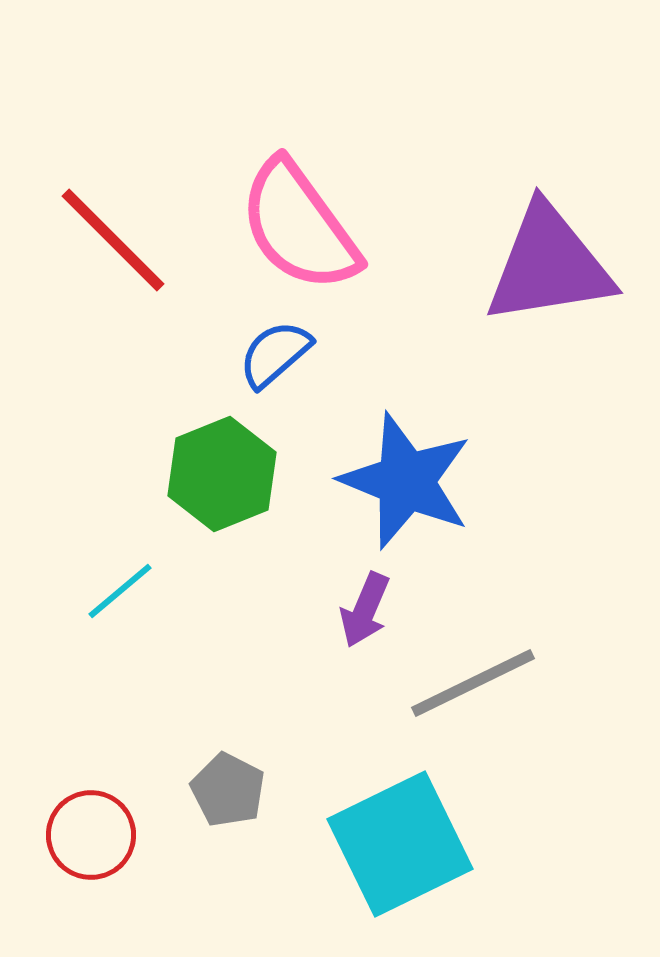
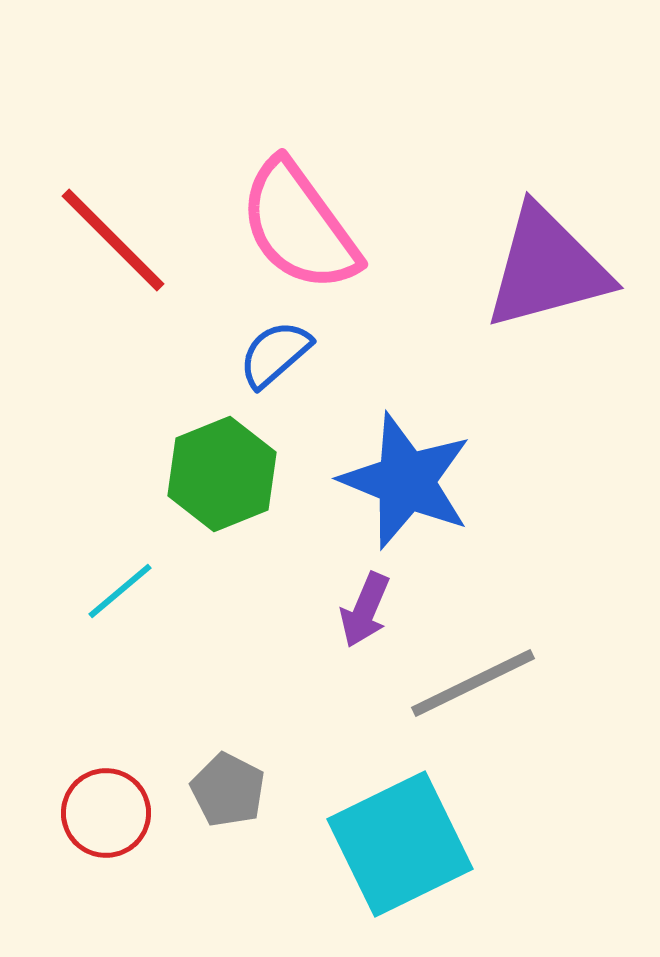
purple triangle: moved 2 px left, 3 px down; rotated 6 degrees counterclockwise
red circle: moved 15 px right, 22 px up
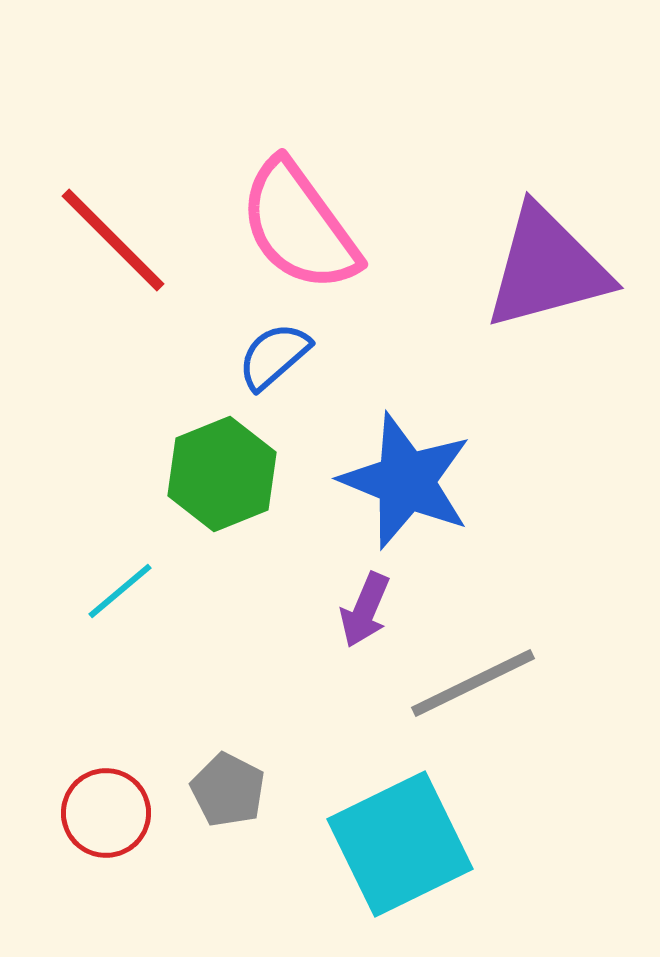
blue semicircle: moved 1 px left, 2 px down
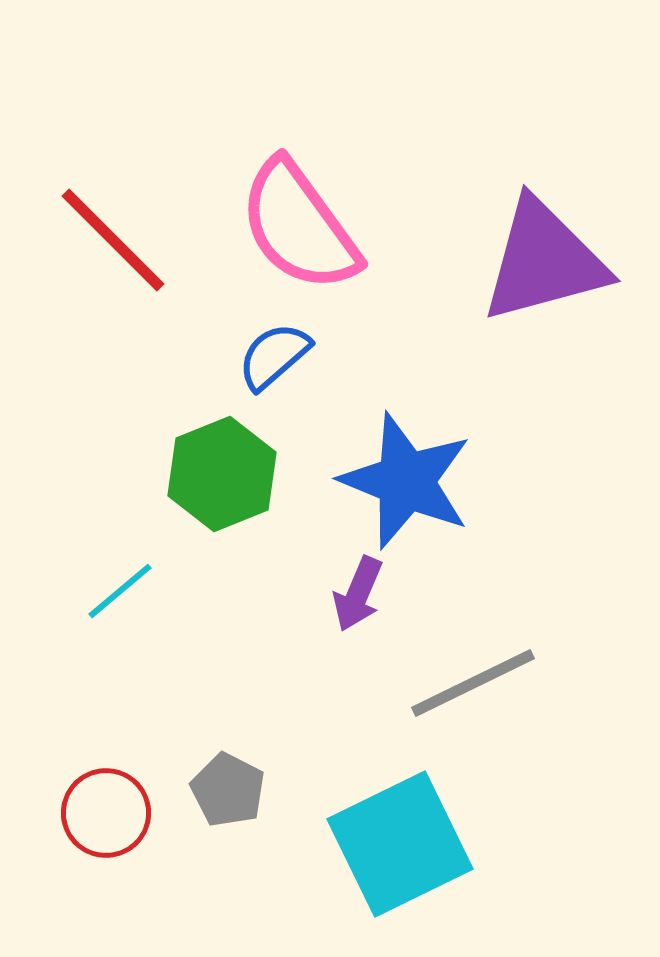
purple triangle: moved 3 px left, 7 px up
purple arrow: moved 7 px left, 16 px up
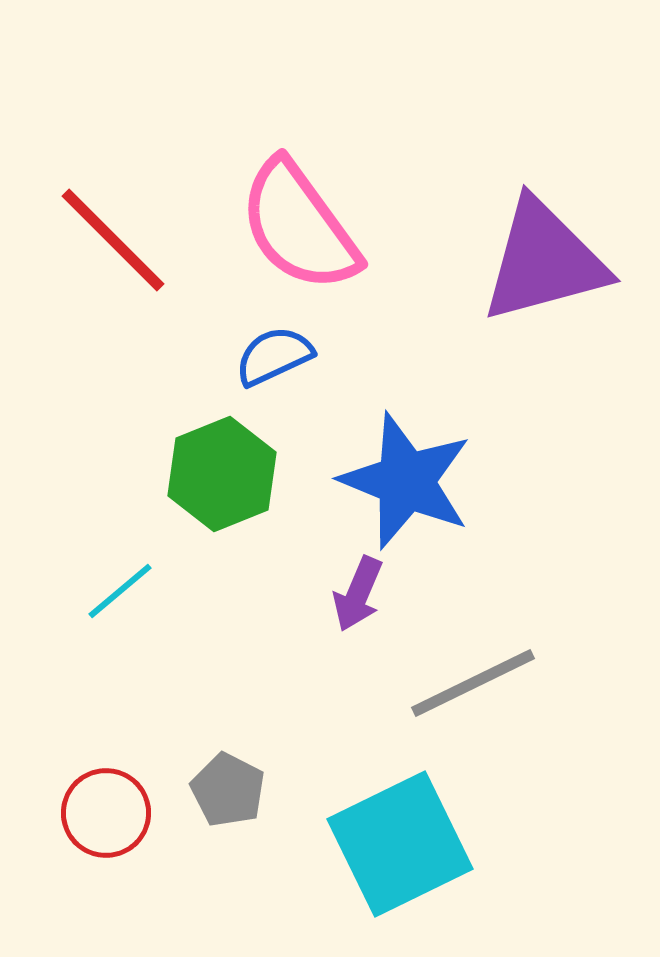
blue semicircle: rotated 16 degrees clockwise
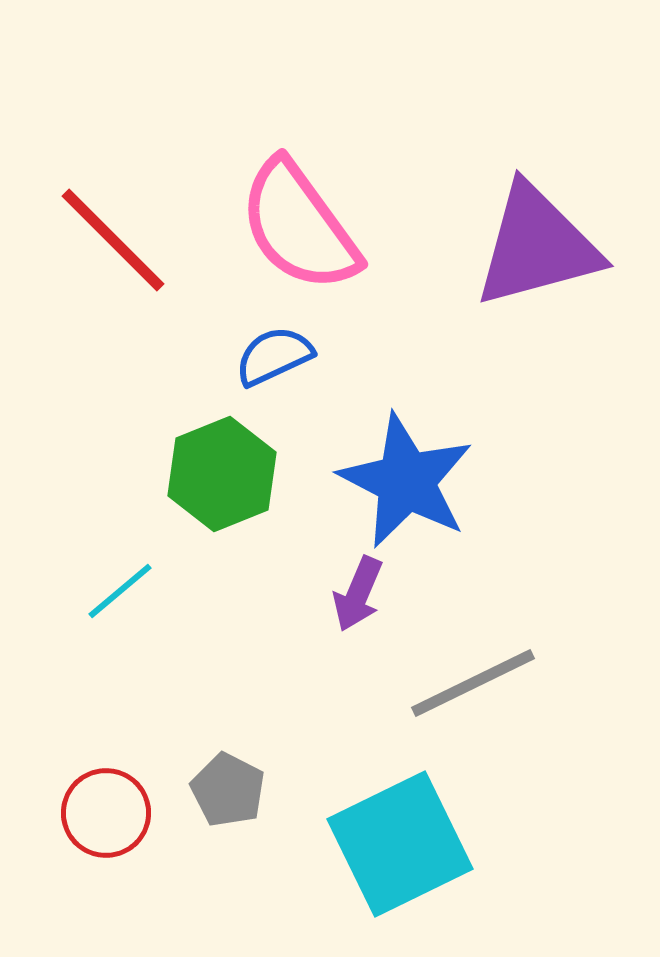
purple triangle: moved 7 px left, 15 px up
blue star: rotated 5 degrees clockwise
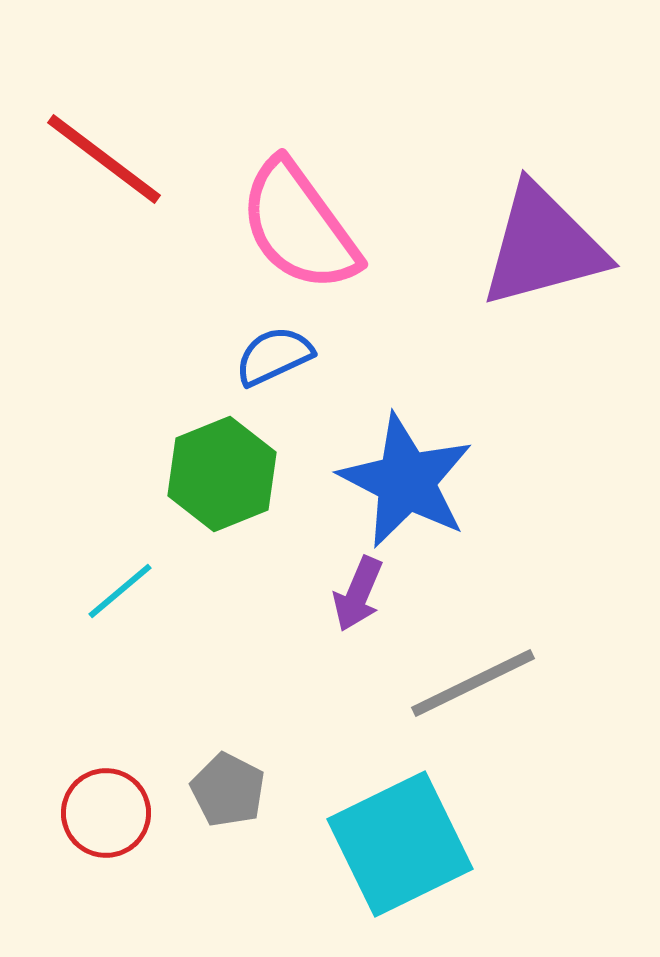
red line: moved 9 px left, 81 px up; rotated 8 degrees counterclockwise
purple triangle: moved 6 px right
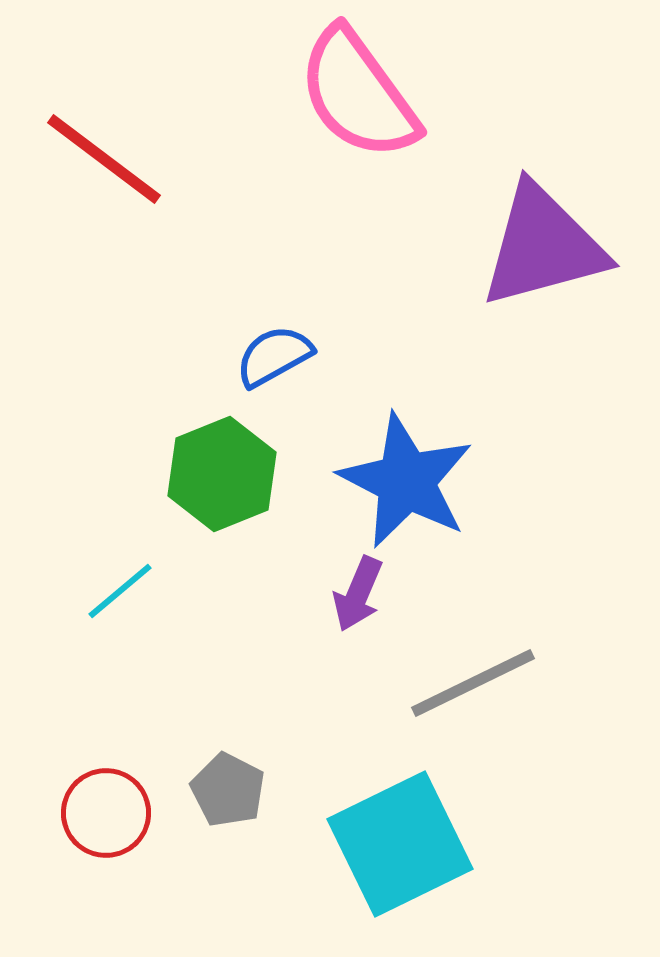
pink semicircle: moved 59 px right, 132 px up
blue semicircle: rotated 4 degrees counterclockwise
